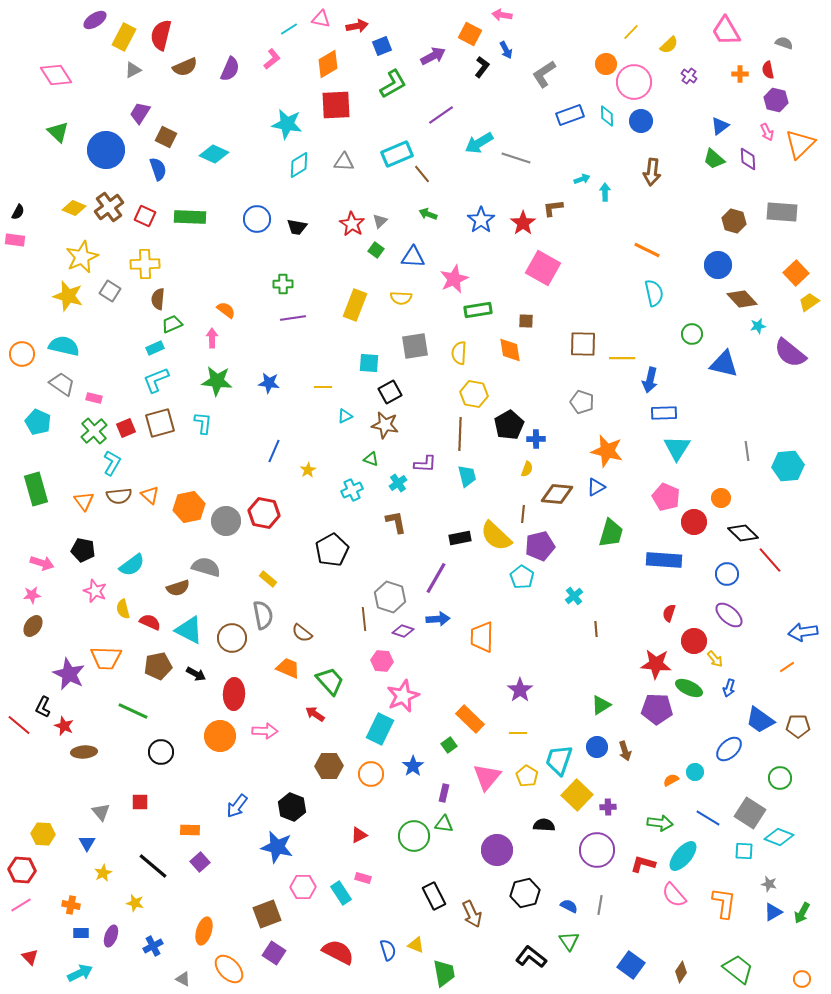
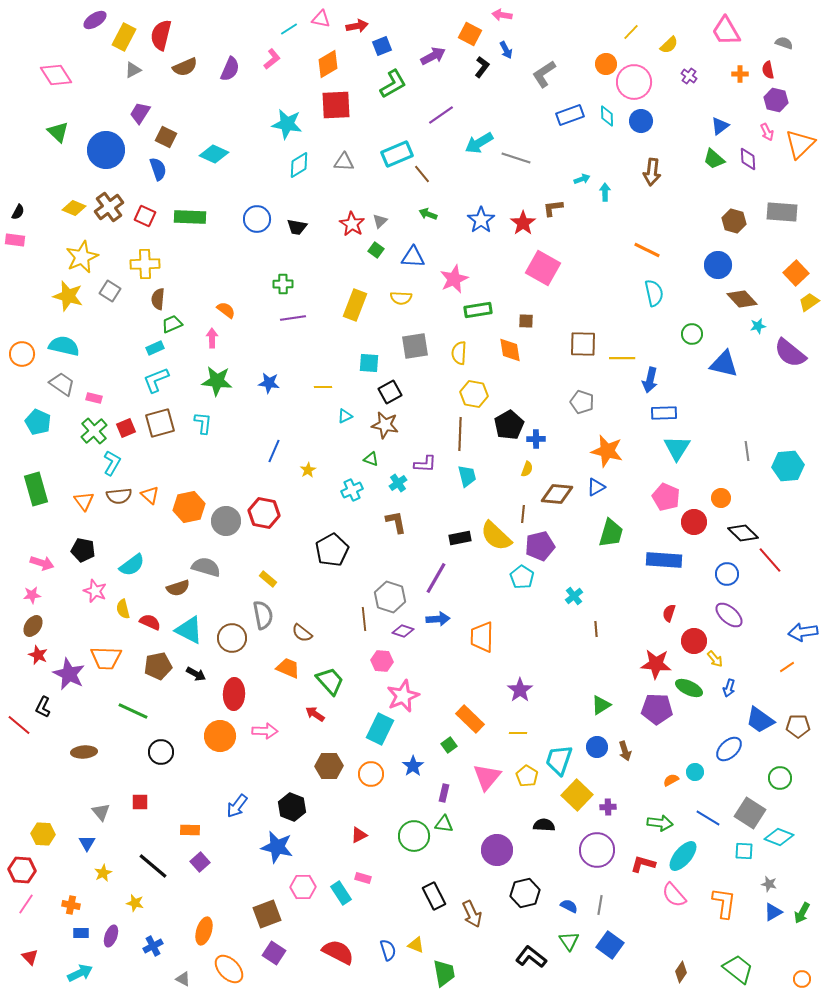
red star at (64, 726): moved 26 px left, 71 px up
pink line at (21, 905): moved 5 px right, 1 px up; rotated 25 degrees counterclockwise
blue square at (631, 965): moved 21 px left, 20 px up
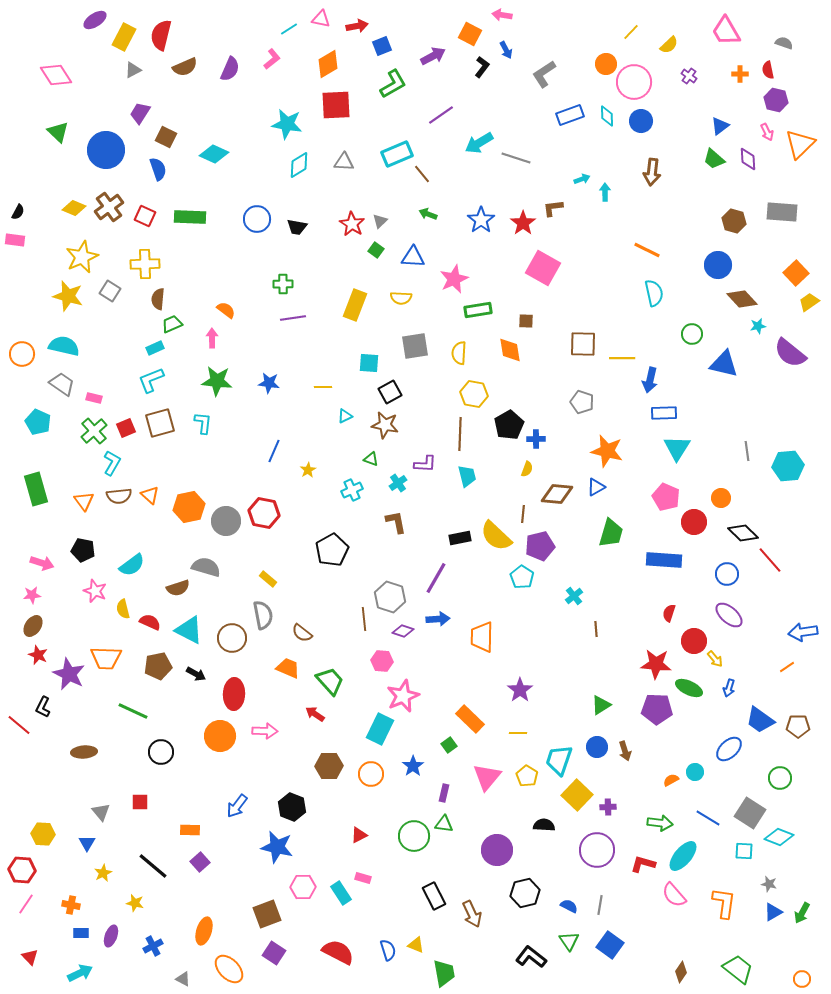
cyan L-shape at (156, 380): moved 5 px left
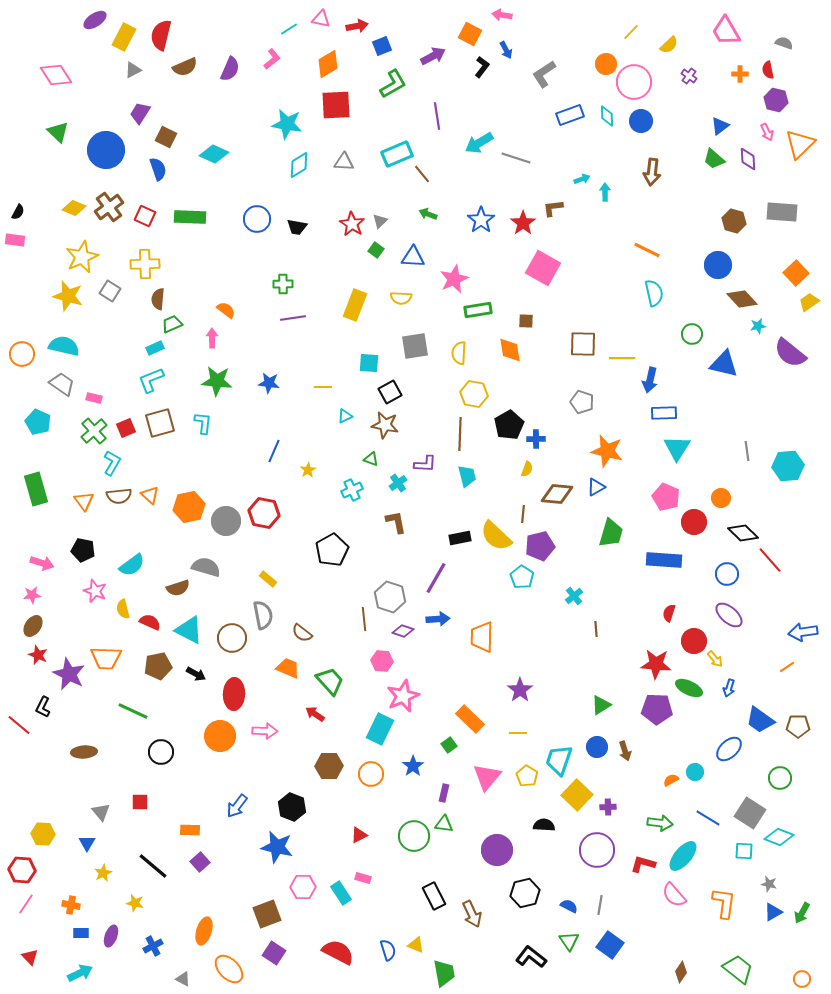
purple line at (441, 115): moved 4 px left, 1 px down; rotated 64 degrees counterclockwise
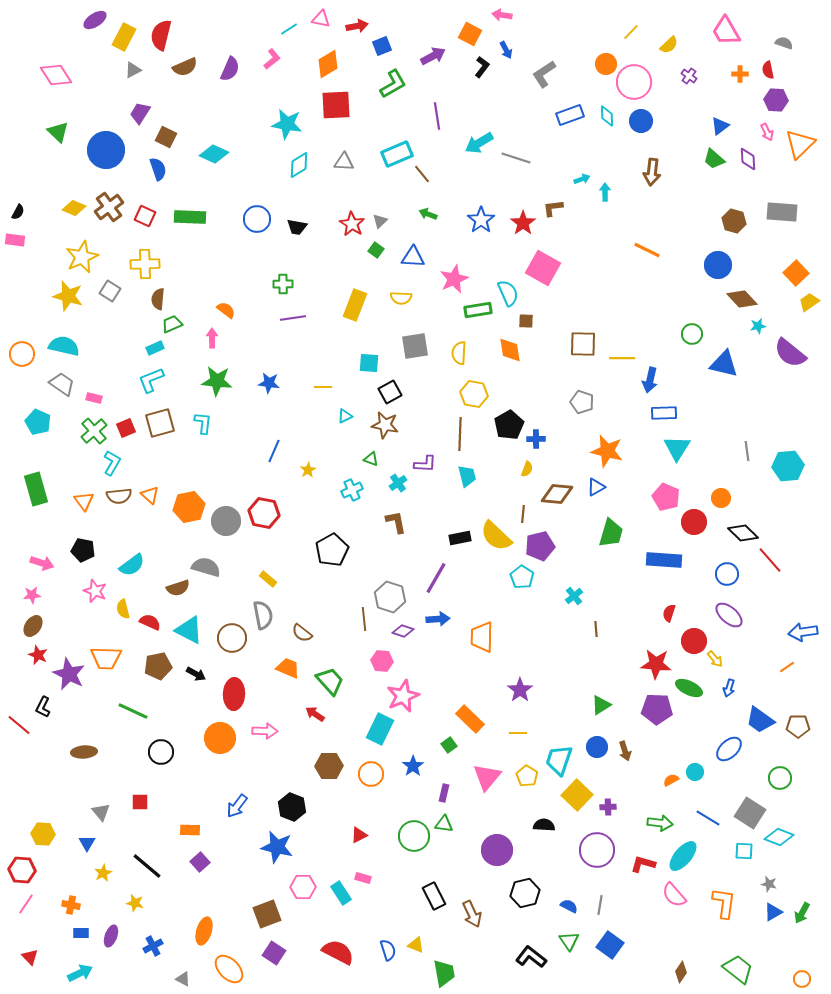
purple hexagon at (776, 100): rotated 10 degrees counterclockwise
cyan semicircle at (654, 293): moved 146 px left; rotated 12 degrees counterclockwise
orange circle at (220, 736): moved 2 px down
black line at (153, 866): moved 6 px left
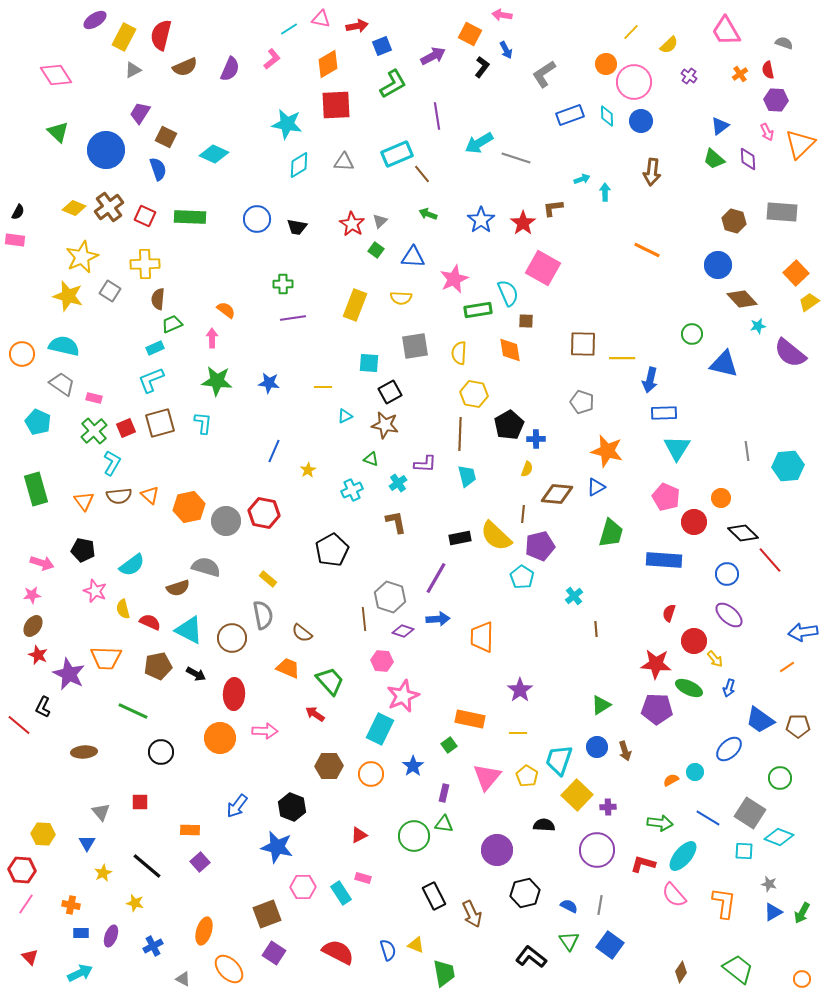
orange cross at (740, 74): rotated 35 degrees counterclockwise
orange rectangle at (470, 719): rotated 32 degrees counterclockwise
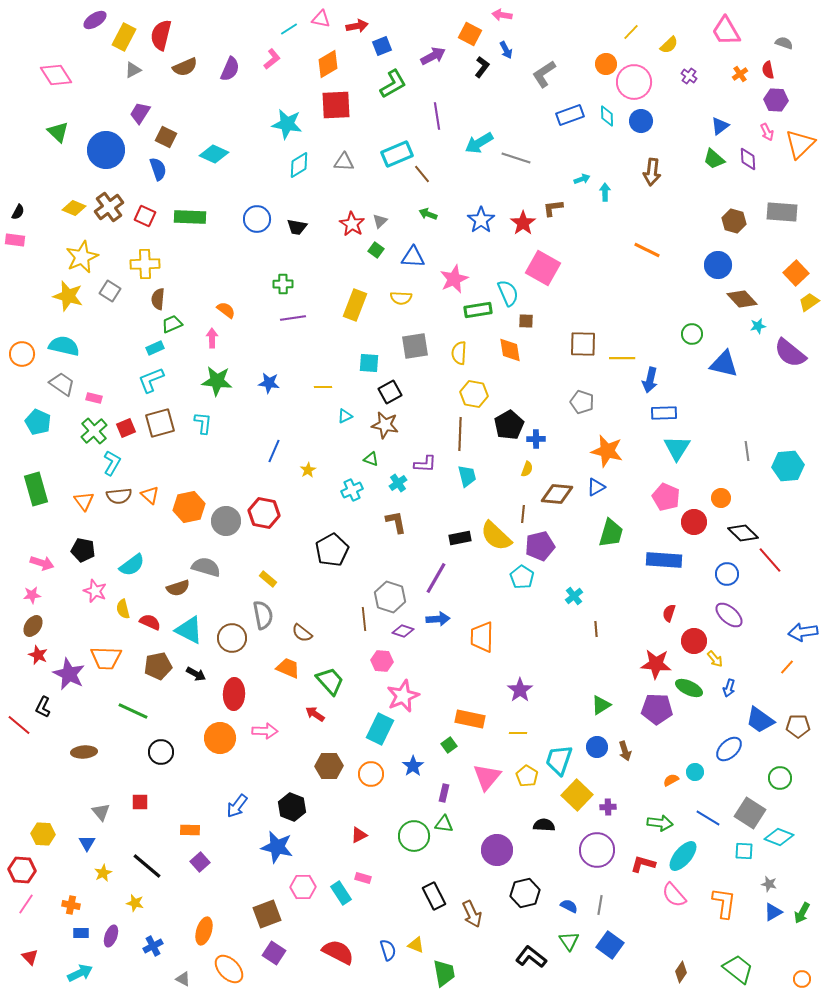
orange line at (787, 667): rotated 14 degrees counterclockwise
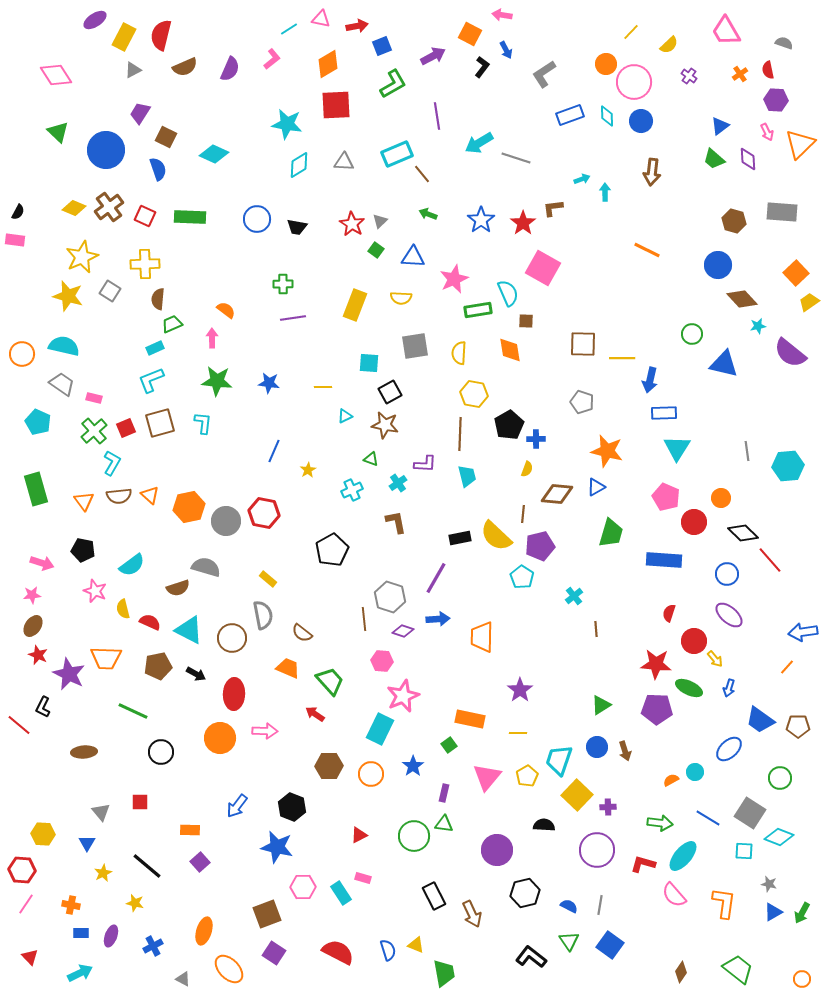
yellow pentagon at (527, 776): rotated 10 degrees clockwise
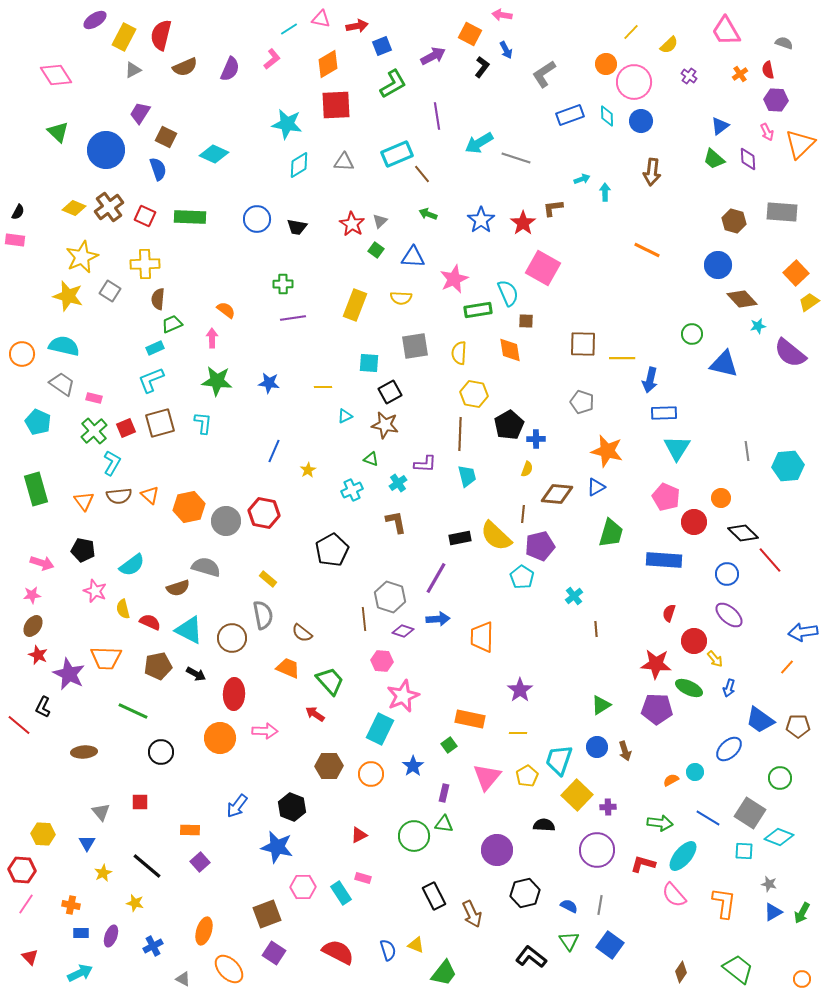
green trapezoid at (444, 973): rotated 48 degrees clockwise
